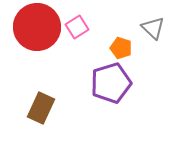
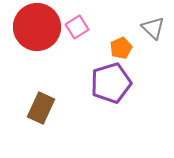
orange pentagon: rotated 30 degrees clockwise
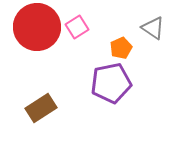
gray triangle: rotated 10 degrees counterclockwise
purple pentagon: rotated 6 degrees clockwise
brown rectangle: rotated 32 degrees clockwise
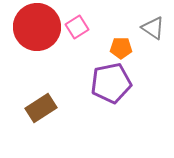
orange pentagon: rotated 25 degrees clockwise
